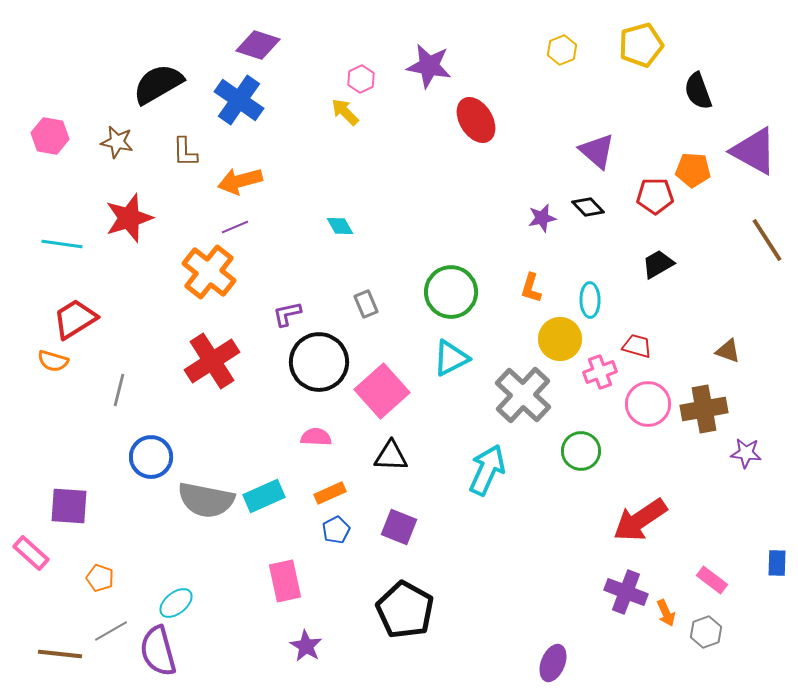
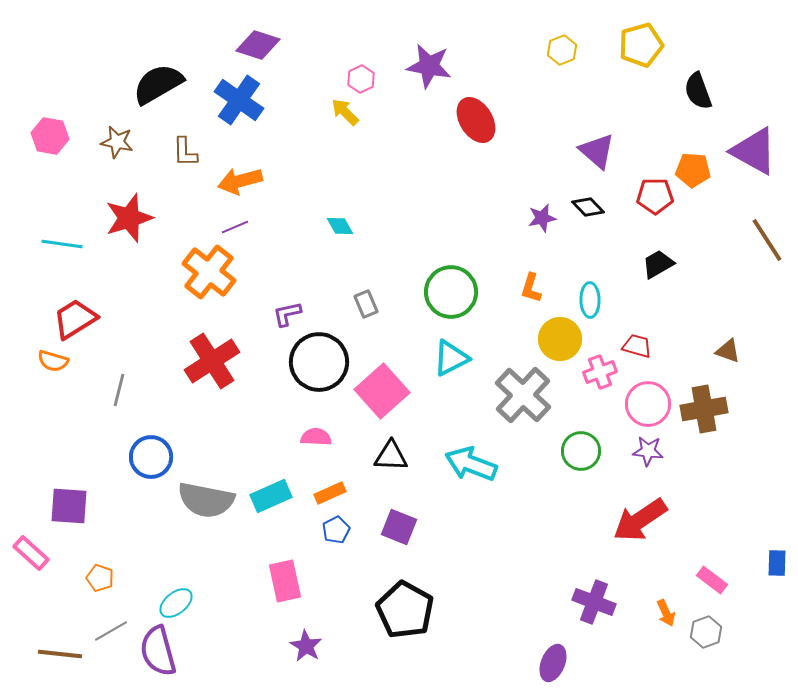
purple star at (746, 453): moved 98 px left, 2 px up
cyan arrow at (487, 470): moved 16 px left, 6 px up; rotated 93 degrees counterclockwise
cyan rectangle at (264, 496): moved 7 px right
purple cross at (626, 592): moved 32 px left, 10 px down
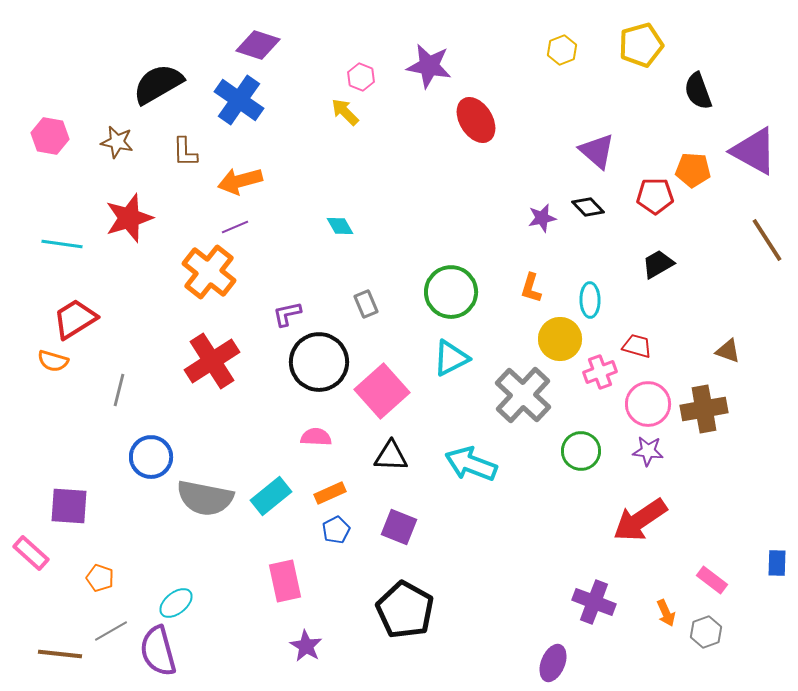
pink hexagon at (361, 79): moved 2 px up; rotated 12 degrees counterclockwise
cyan rectangle at (271, 496): rotated 15 degrees counterclockwise
gray semicircle at (206, 500): moved 1 px left, 2 px up
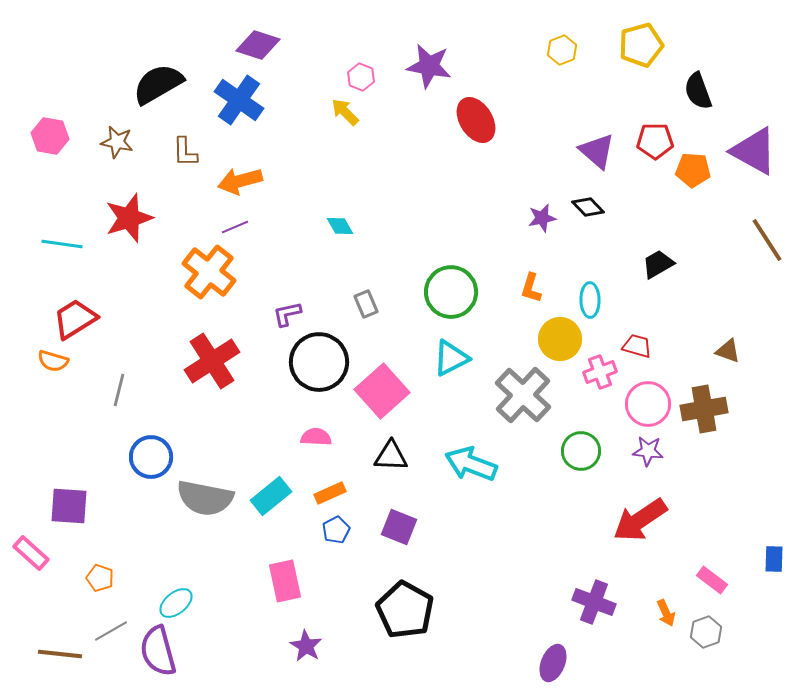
red pentagon at (655, 196): moved 55 px up
blue rectangle at (777, 563): moved 3 px left, 4 px up
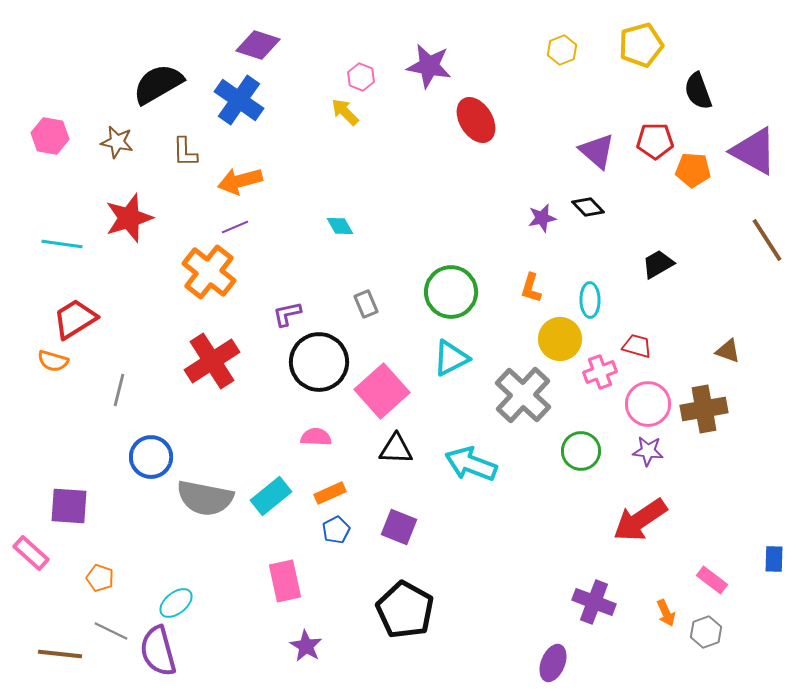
black triangle at (391, 456): moved 5 px right, 7 px up
gray line at (111, 631): rotated 56 degrees clockwise
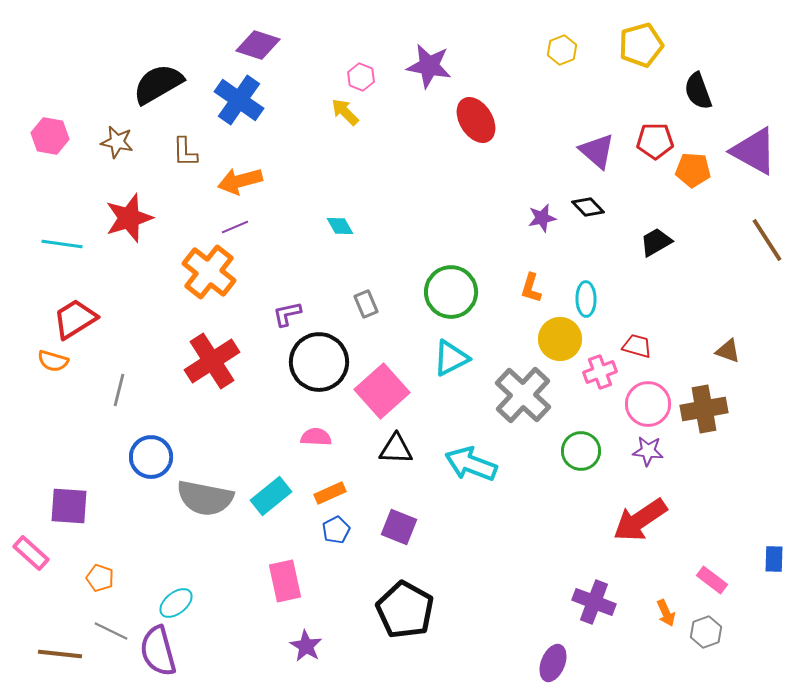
black trapezoid at (658, 264): moved 2 px left, 22 px up
cyan ellipse at (590, 300): moved 4 px left, 1 px up
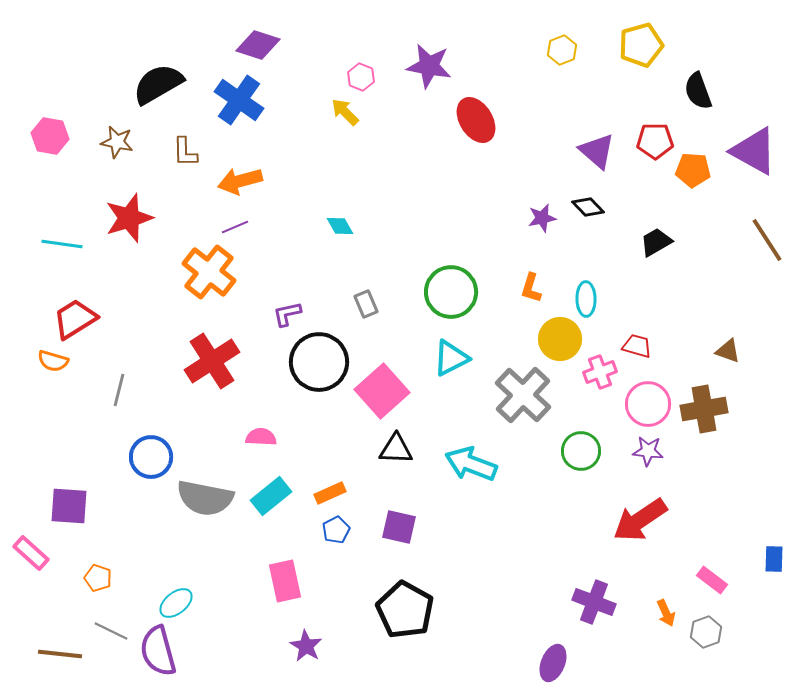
pink semicircle at (316, 437): moved 55 px left
purple square at (399, 527): rotated 9 degrees counterclockwise
orange pentagon at (100, 578): moved 2 px left
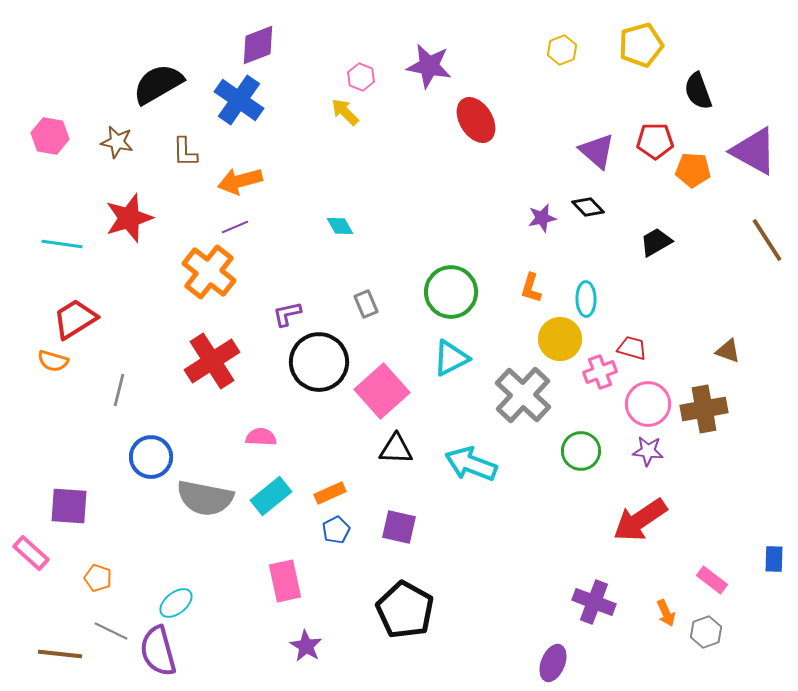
purple diamond at (258, 45): rotated 39 degrees counterclockwise
red trapezoid at (637, 346): moved 5 px left, 2 px down
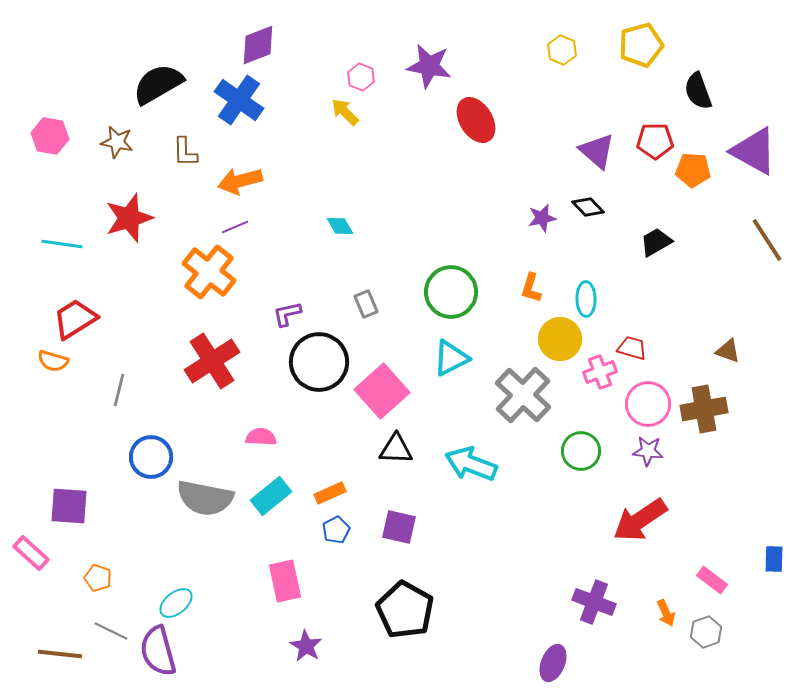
yellow hexagon at (562, 50): rotated 16 degrees counterclockwise
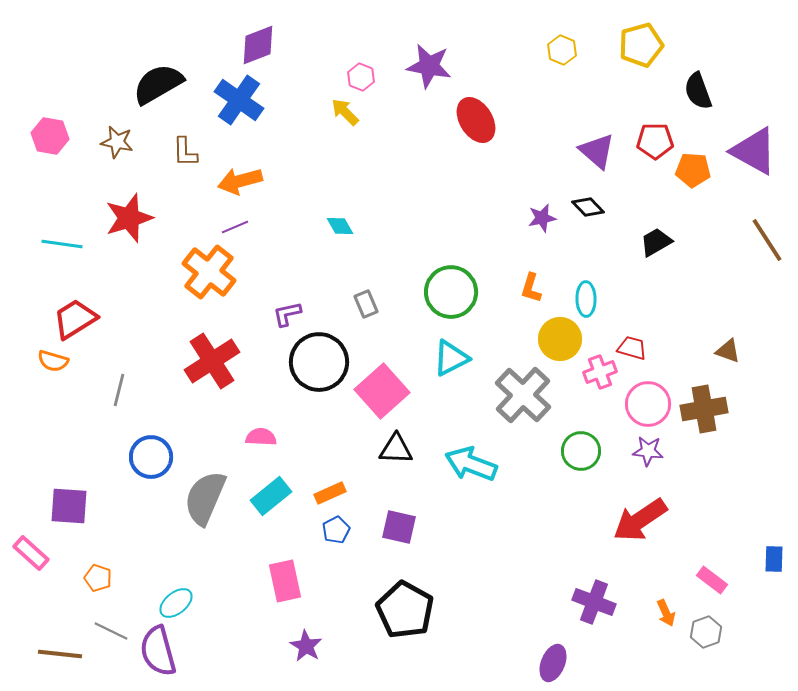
gray semicircle at (205, 498): rotated 102 degrees clockwise
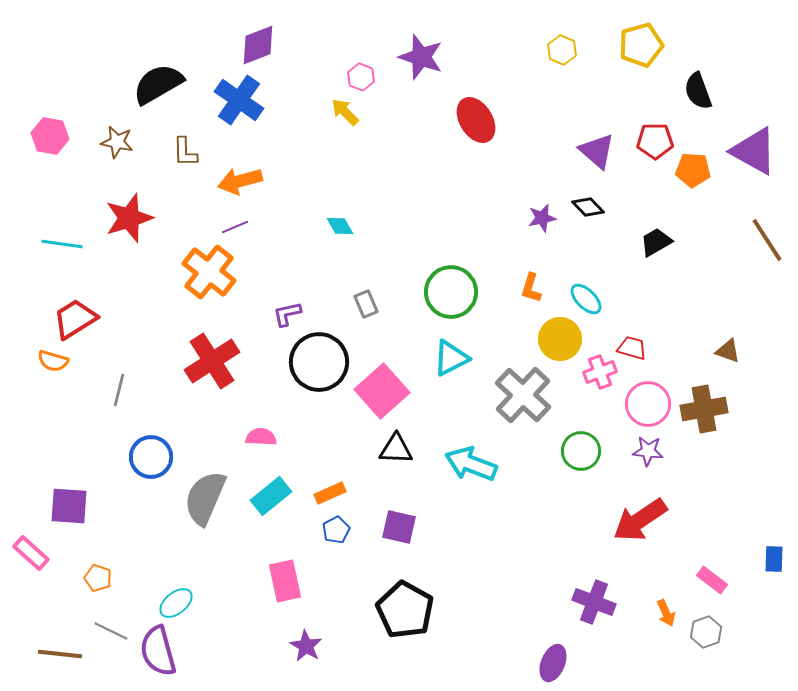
purple star at (429, 66): moved 8 px left, 9 px up; rotated 9 degrees clockwise
cyan ellipse at (586, 299): rotated 44 degrees counterclockwise
